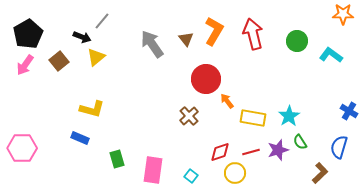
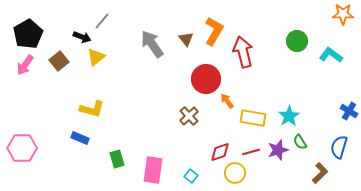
red arrow: moved 10 px left, 18 px down
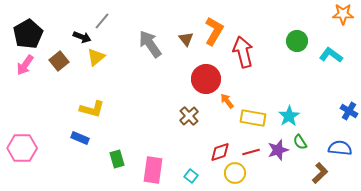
gray arrow: moved 2 px left
blue semicircle: moved 1 px right, 1 px down; rotated 80 degrees clockwise
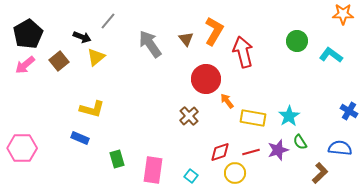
gray line: moved 6 px right
pink arrow: rotated 15 degrees clockwise
